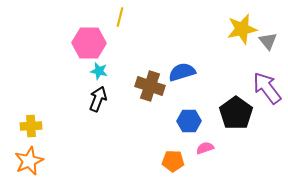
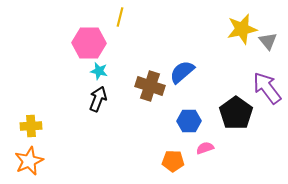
blue semicircle: rotated 24 degrees counterclockwise
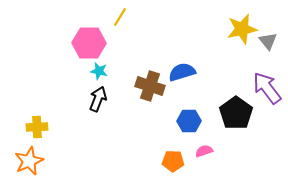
yellow line: rotated 18 degrees clockwise
blue semicircle: rotated 24 degrees clockwise
yellow cross: moved 6 px right, 1 px down
pink semicircle: moved 1 px left, 3 px down
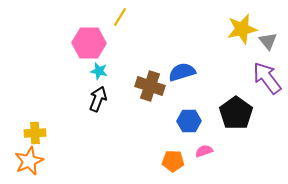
purple arrow: moved 10 px up
yellow cross: moved 2 px left, 6 px down
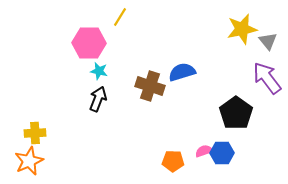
blue hexagon: moved 33 px right, 32 px down
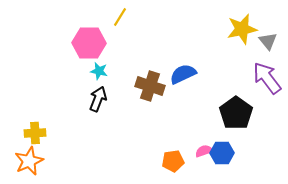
blue semicircle: moved 1 px right, 2 px down; rotated 8 degrees counterclockwise
orange pentagon: rotated 10 degrees counterclockwise
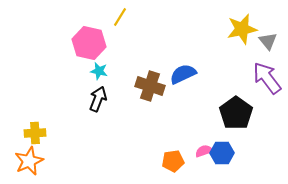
pink hexagon: rotated 12 degrees clockwise
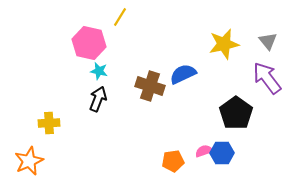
yellow star: moved 18 px left, 15 px down
yellow cross: moved 14 px right, 10 px up
